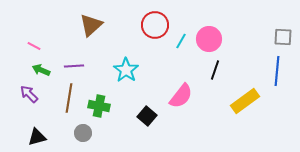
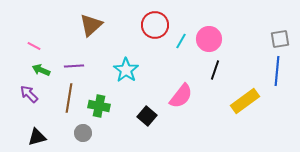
gray square: moved 3 px left, 2 px down; rotated 12 degrees counterclockwise
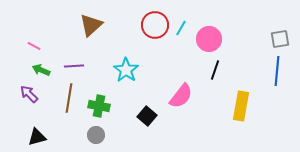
cyan line: moved 13 px up
yellow rectangle: moved 4 px left, 5 px down; rotated 44 degrees counterclockwise
gray circle: moved 13 px right, 2 px down
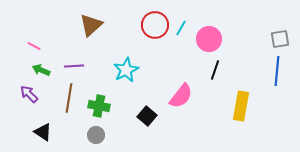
cyan star: rotated 10 degrees clockwise
black triangle: moved 6 px right, 5 px up; rotated 48 degrees clockwise
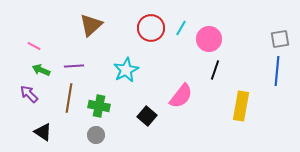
red circle: moved 4 px left, 3 px down
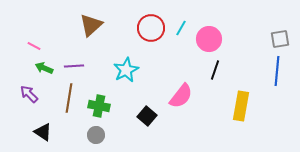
green arrow: moved 3 px right, 2 px up
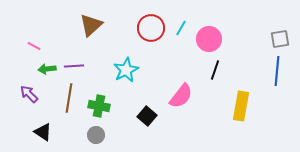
green arrow: moved 3 px right, 1 px down; rotated 30 degrees counterclockwise
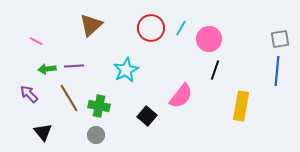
pink line: moved 2 px right, 5 px up
brown line: rotated 40 degrees counterclockwise
black triangle: rotated 18 degrees clockwise
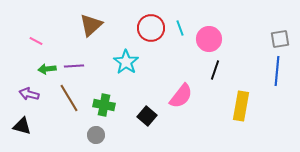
cyan line: moved 1 px left; rotated 49 degrees counterclockwise
cyan star: moved 8 px up; rotated 10 degrees counterclockwise
purple arrow: rotated 30 degrees counterclockwise
green cross: moved 5 px right, 1 px up
black triangle: moved 21 px left, 6 px up; rotated 36 degrees counterclockwise
